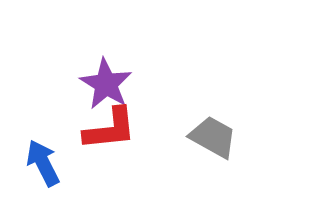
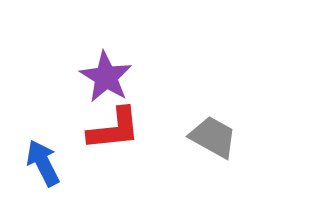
purple star: moved 7 px up
red L-shape: moved 4 px right
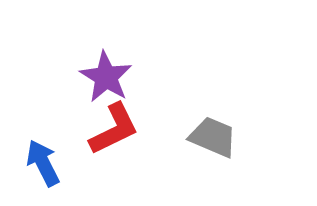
red L-shape: rotated 20 degrees counterclockwise
gray trapezoid: rotated 6 degrees counterclockwise
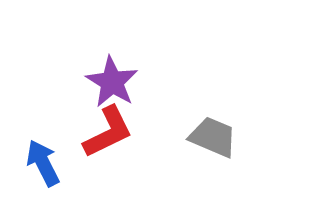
purple star: moved 6 px right, 5 px down
red L-shape: moved 6 px left, 3 px down
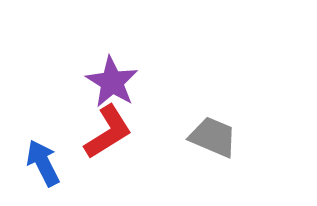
red L-shape: rotated 6 degrees counterclockwise
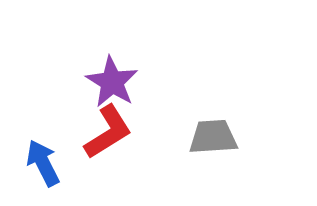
gray trapezoid: rotated 27 degrees counterclockwise
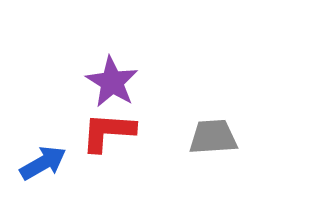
red L-shape: rotated 144 degrees counterclockwise
blue arrow: rotated 87 degrees clockwise
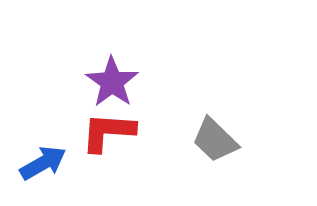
purple star: rotated 4 degrees clockwise
gray trapezoid: moved 2 px right, 3 px down; rotated 132 degrees counterclockwise
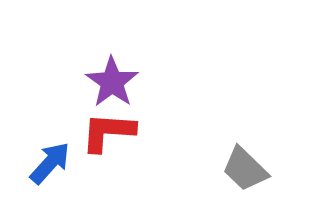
gray trapezoid: moved 30 px right, 29 px down
blue arrow: moved 7 px right; rotated 18 degrees counterclockwise
